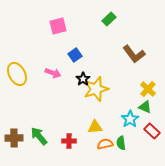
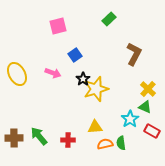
brown L-shape: rotated 115 degrees counterclockwise
red rectangle: rotated 14 degrees counterclockwise
red cross: moved 1 px left, 1 px up
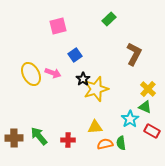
yellow ellipse: moved 14 px right
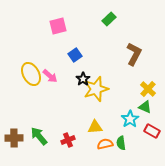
pink arrow: moved 3 px left, 3 px down; rotated 21 degrees clockwise
red cross: rotated 24 degrees counterclockwise
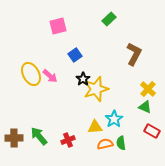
cyan star: moved 16 px left
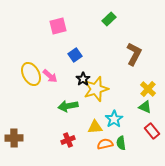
red rectangle: rotated 21 degrees clockwise
green arrow: moved 29 px right, 30 px up; rotated 60 degrees counterclockwise
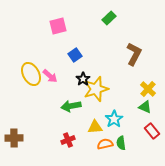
green rectangle: moved 1 px up
green arrow: moved 3 px right
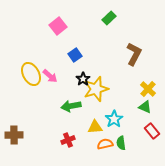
pink square: rotated 24 degrees counterclockwise
brown cross: moved 3 px up
